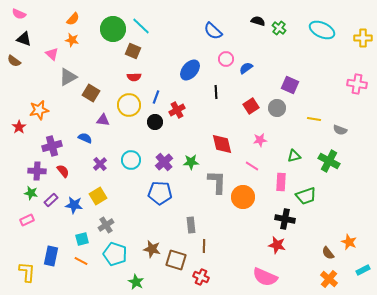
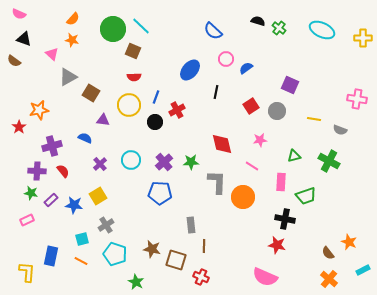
pink cross at (357, 84): moved 15 px down
black line at (216, 92): rotated 16 degrees clockwise
gray circle at (277, 108): moved 3 px down
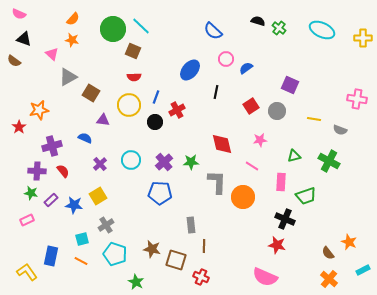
black cross at (285, 219): rotated 12 degrees clockwise
yellow L-shape at (27, 272): rotated 40 degrees counterclockwise
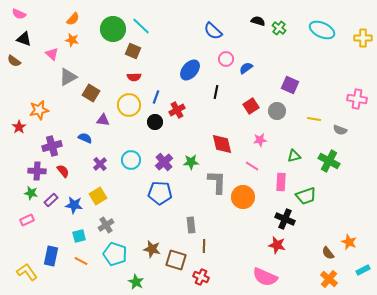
cyan square at (82, 239): moved 3 px left, 3 px up
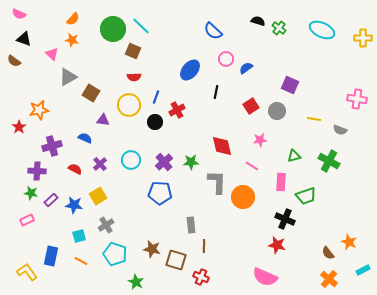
red diamond at (222, 144): moved 2 px down
red semicircle at (63, 171): moved 12 px right, 2 px up; rotated 24 degrees counterclockwise
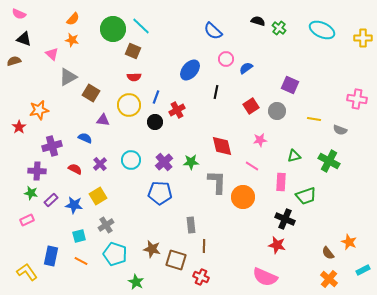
brown semicircle at (14, 61): rotated 128 degrees clockwise
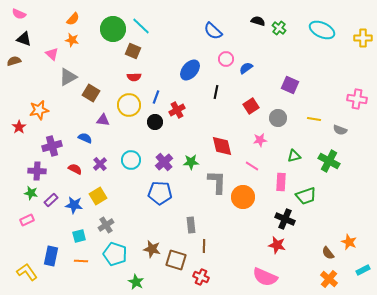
gray circle at (277, 111): moved 1 px right, 7 px down
orange line at (81, 261): rotated 24 degrees counterclockwise
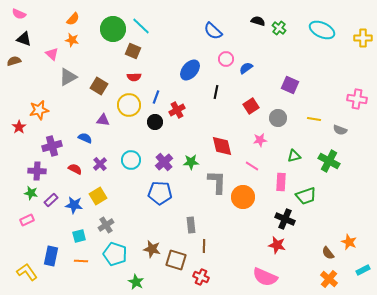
brown square at (91, 93): moved 8 px right, 7 px up
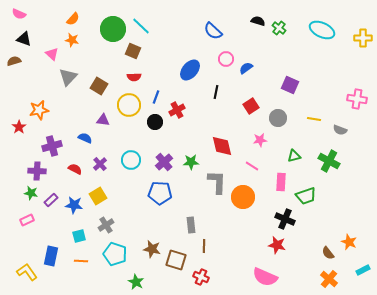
gray triangle at (68, 77): rotated 18 degrees counterclockwise
